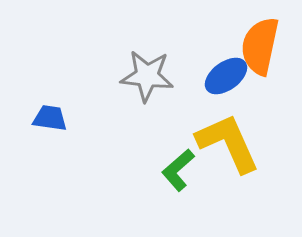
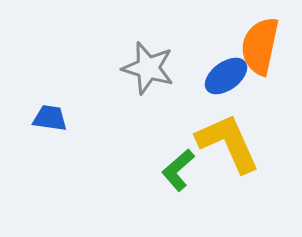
gray star: moved 1 px right, 8 px up; rotated 10 degrees clockwise
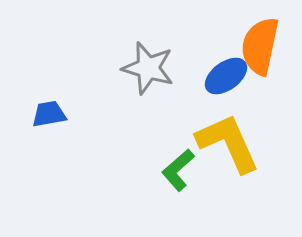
blue trapezoid: moved 1 px left, 4 px up; rotated 18 degrees counterclockwise
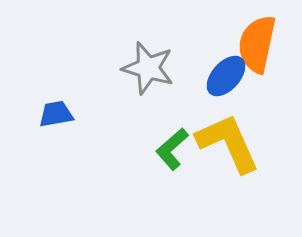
orange semicircle: moved 3 px left, 2 px up
blue ellipse: rotated 12 degrees counterclockwise
blue trapezoid: moved 7 px right
green L-shape: moved 6 px left, 21 px up
